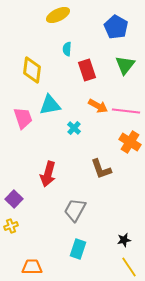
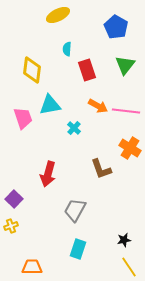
orange cross: moved 6 px down
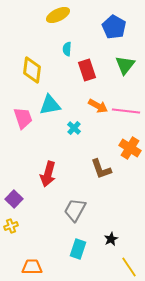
blue pentagon: moved 2 px left
black star: moved 13 px left, 1 px up; rotated 16 degrees counterclockwise
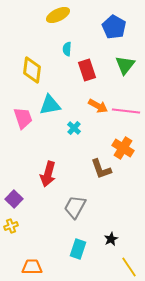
orange cross: moved 7 px left
gray trapezoid: moved 3 px up
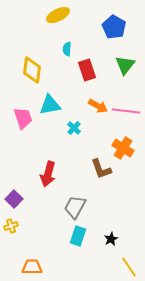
cyan rectangle: moved 13 px up
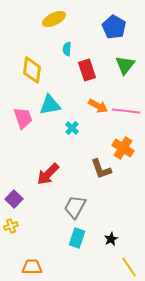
yellow ellipse: moved 4 px left, 4 px down
cyan cross: moved 2 px left
red arrow: rotated 30 degrees clockwise
cyan rectangle: moved 1 px left, 2 px down
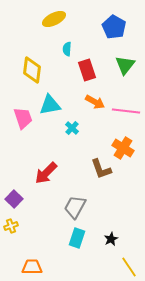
orange arrow: moved 3 px left, 4 px up
red arrow: moved 2 px left, 1 px up
